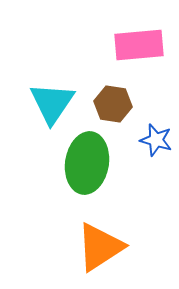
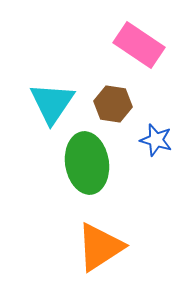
pink rectangle: rotated 39 degrees clockwise
green ellipse: rotated 18 degrees counterclockwise
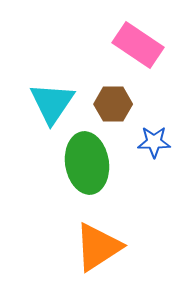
pink rectangle: moved 1 px left
brown hexagon: rotated 9 degrees counterclockwise
blue star: moved 2 px left, 2 px down; rotated 16 degrees counterclockwise
orange triangle: moved 2 px left
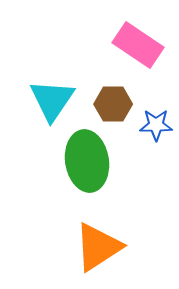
cyan triangle: moved 3 px up
blue star: moved 2 px right, 17 px up
green ellipse: moved 2 px up
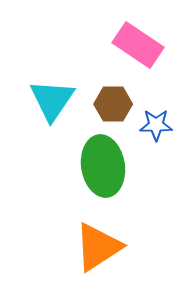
green ellipse: moved 16 px right, 5 px down
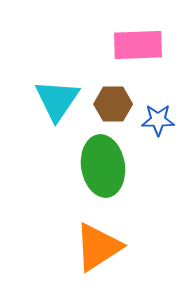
pink rectangle: rotated 36 degrees counterclockwise
cyan triangle: moved 5 px right
blue star: moved 2 px right, 5 px up
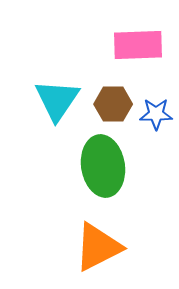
blue star: moved 2 px left, 6 px up
orange triangle: rotated 6 degrees clockwise
